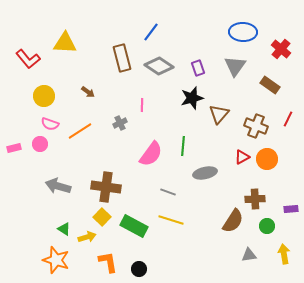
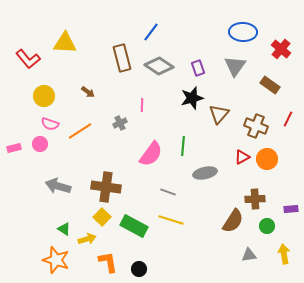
yellow arrow at (87, 237): moved 2 px down
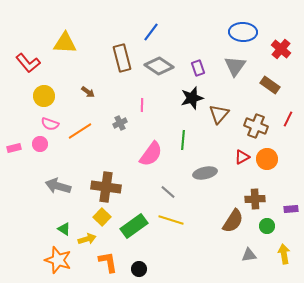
red L-shape at (28, 59): moved 4 px down
green line at (183, 146): moved 6 px up
gray line at (168, 192): rotated 21 degrees clockwise
green rectangle at (134, 226): rotated 64 degrees counterclockwise
orange star at (56, 260): moved 2 px right
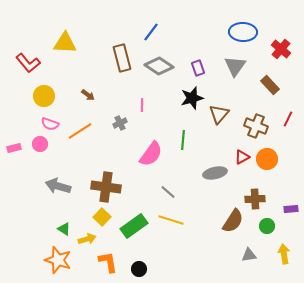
brown rectangle at (270, 85): rotated 12 degrees clockwise
brown arrow at (88, 92): moved 3 px down
gray ellipse at (205, 173): moved 10 px right
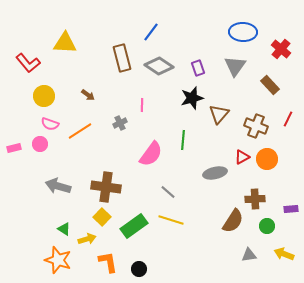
yellow arrow at (284, 254): rotated 60 degrees counterclockwise
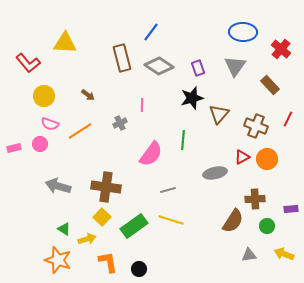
gray line at (168, 192): moved 2 px up; rotated 56 degrees counterclockwise
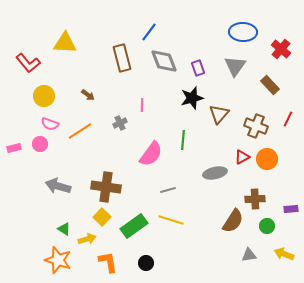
blue line at (151, 32): moved 2 px left
gray diamond at (159, 66): moved 5 px right, 5 px up; rotated 36 degrees clockwise
black circle at (139, 269): moved 7 px right, 6 px up
